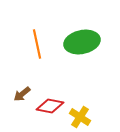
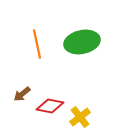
yellow cross: rotated 20 degrees clockwise
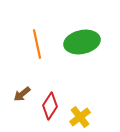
red diamond: rotated 68 degrees counterclockwise
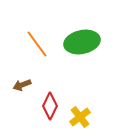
orange line: rotated 24 degrees counterclockwise
brown arrow: moved 9 px up; rotated 18 degrees clockwise
red diamond: rotated 8 degrees counterclockwise
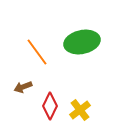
orange line: moved 8 px down
brown arrow: moved 1 px right, 2 px down
yellow cross: moved 7 px up
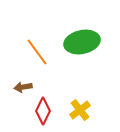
brown arrow: rotated 12 degrees clockwise
red diamond: moved 7 px left, 5 px down
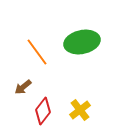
brown arrow: rotated 30 degrees counterclockwise
red diamond: rotated 12 degrees clockwise
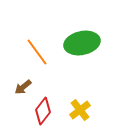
green ellipse: moved 1 px down
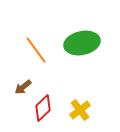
orange line: moved 1 px left, 2 px up
red diamond: moved 3 px up; rotated 8 degrees clockwise
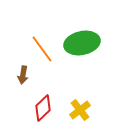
orange line: moved 6 px right, 1 px up
brown arrow: moved 12 px up; rotated 42 degrees counterclockwise
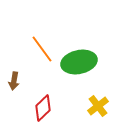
green ellipse: moved 3 px left, 19 px down
brown arrow: moved 9 px left, 6 px down
yellow cross: moved 18 px right, 4 px up
